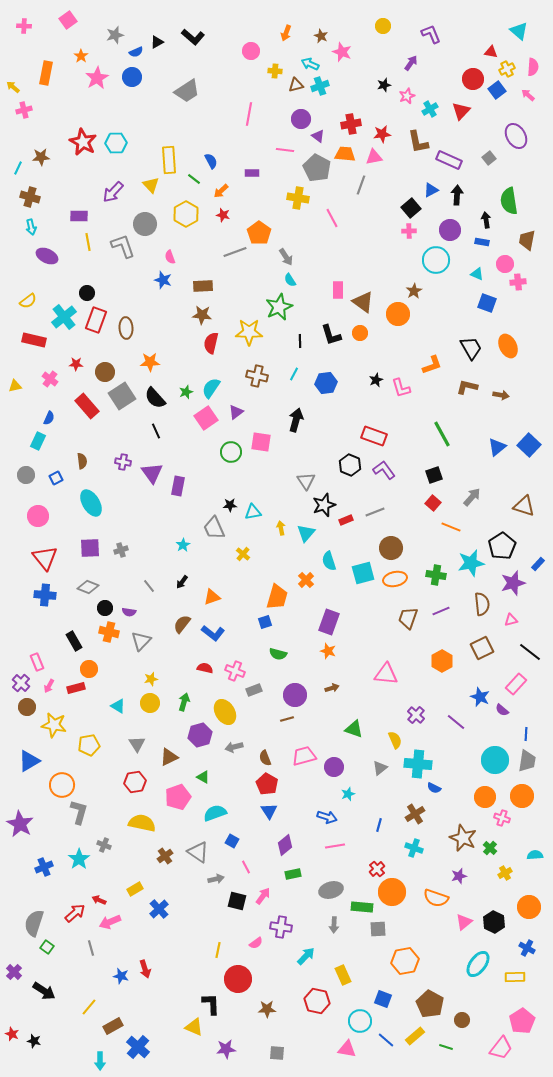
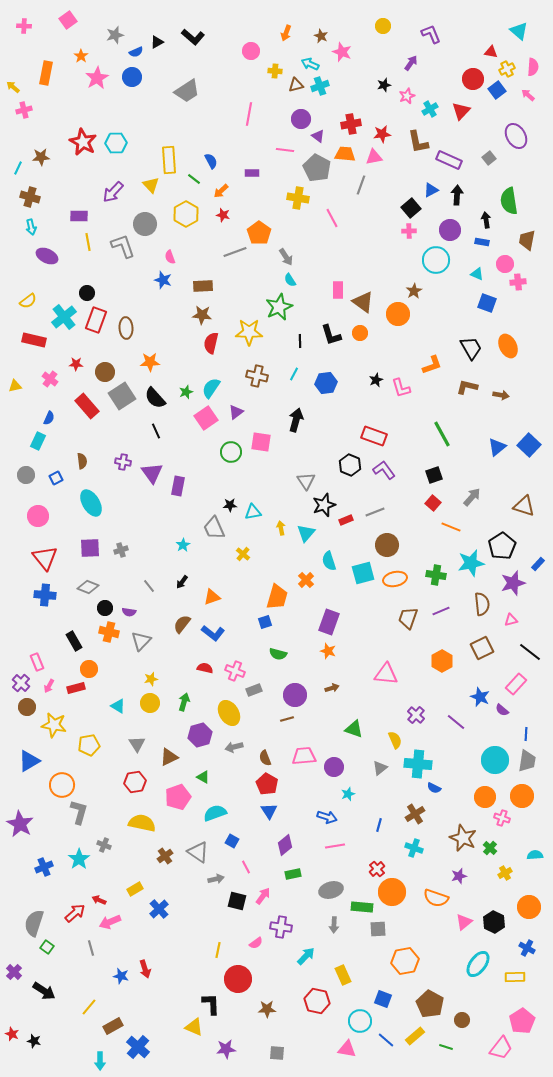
brown circle at (391, 548): moved 4 px left, 3 px up
yellow ellipse at (225, 712): moved 4 px right, 1 px down
pink trapezoid at (304, 756): rotated 10 degrees clockwise
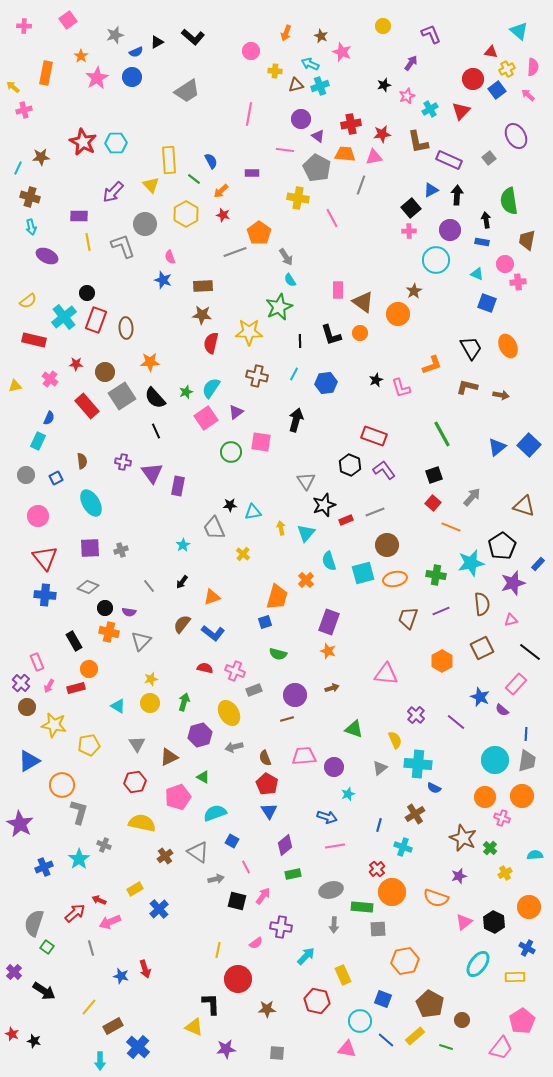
cyan cross at (414, 848): moved 11 px left, 1 px up
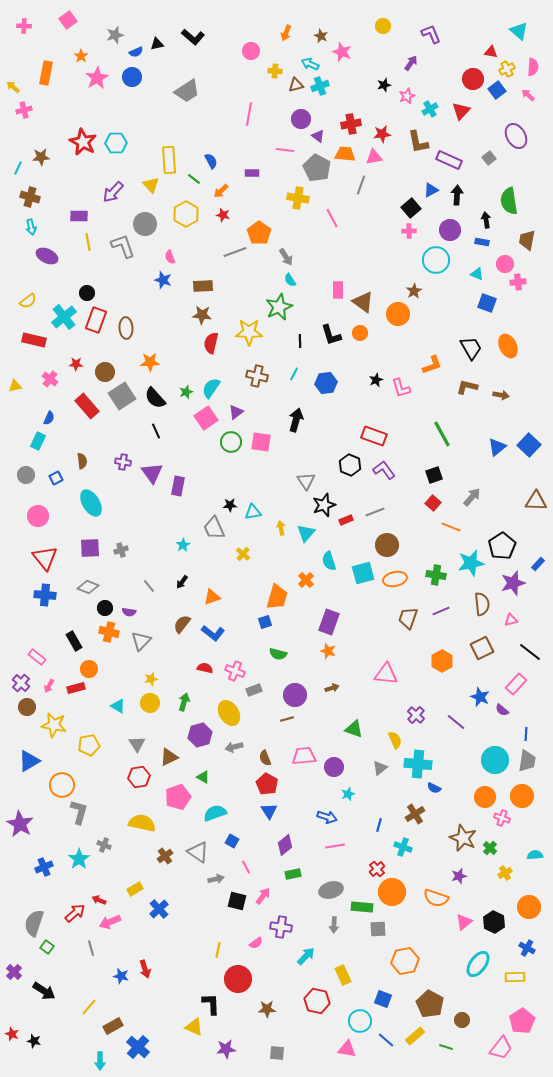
black triangle at (157, 42): moved 2 px down; rotated 16 degrees clockwise
green circle at (231, 452): moved 10 px up
brown triangle at (524, 506): moved 12 px right, 5 px up; rotated 15 degrees counterclockwise
pink rectangle at (37, 662): moved 5 px up; rotated 30 degrees counterclockwise
red hexagon at (135, 782): moved 4 px right, 5 px up
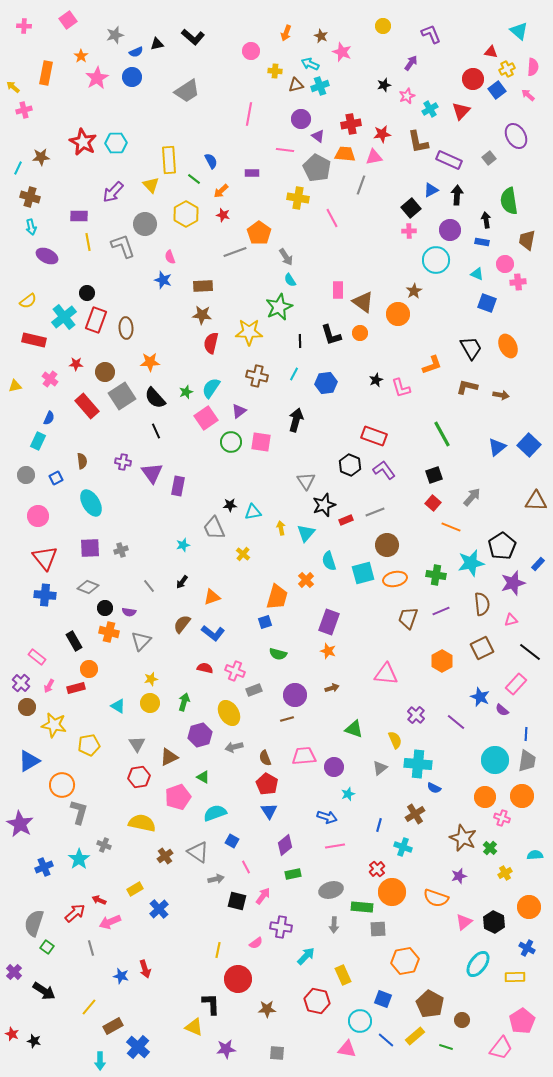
purple triangle at (236, 412): moved 3 px right, 1 px up
cyan star at (183, 545): rotated 16 degrees clockwise
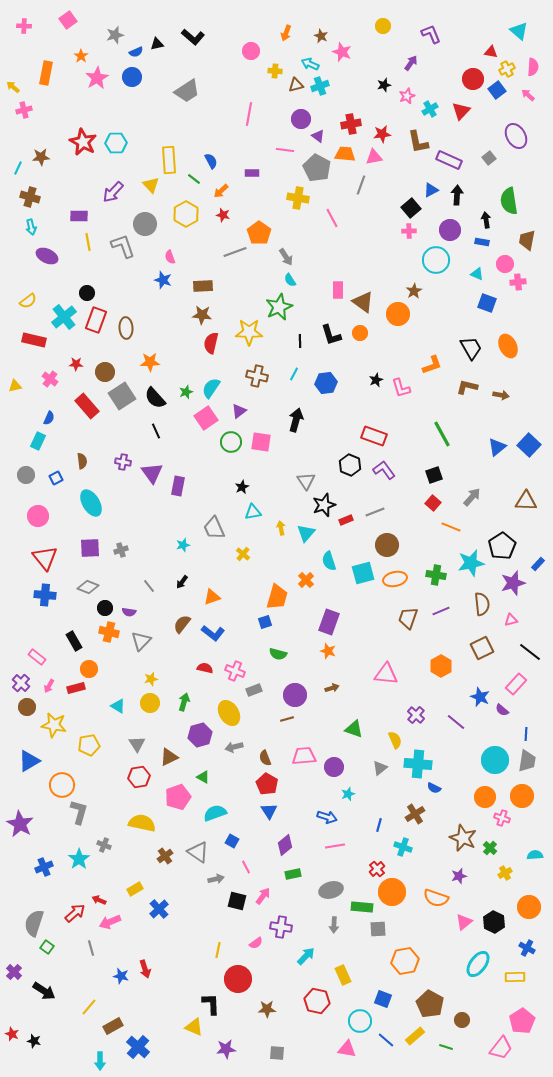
brown triangle at (536, 501): moved 10 px left
black star at (230, 505): moved 12 px right, 18 px up; rotated 24 degrees counterclockwise
orange hexagon at (442, 661): moved 1 px left, 5 px down
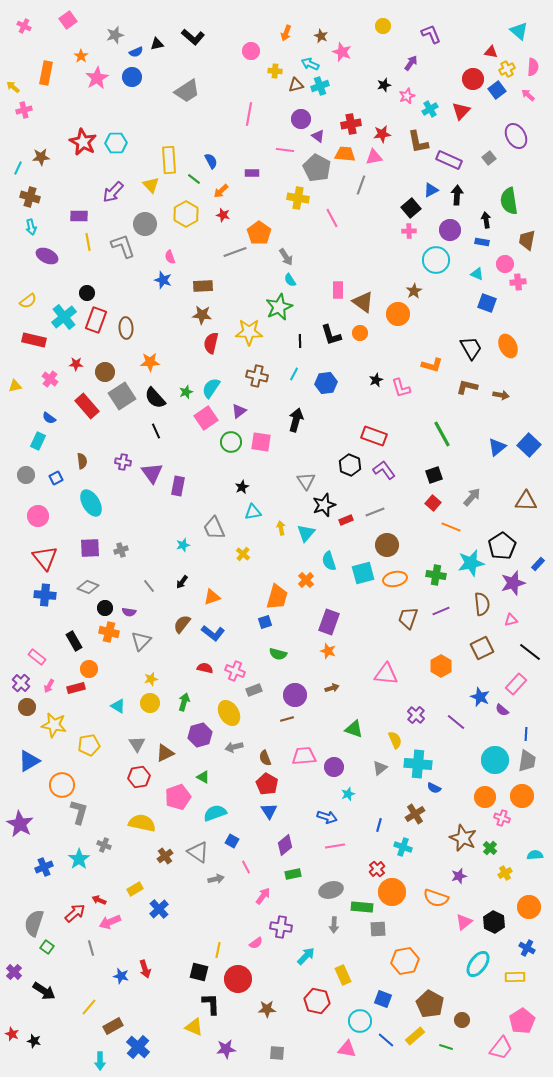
pink cross at (24, 26): rotated 24 degrees clockwise
orange L-shape at (432, 365): rotated 35 degrees clockwise
blue semicircle at (49, 418): rotated 104 degrees clockwise
brown triangle at (169, 757): moved 4 px left, 4 px up
black square at (237, 901): moved 38 px left, 71 px down
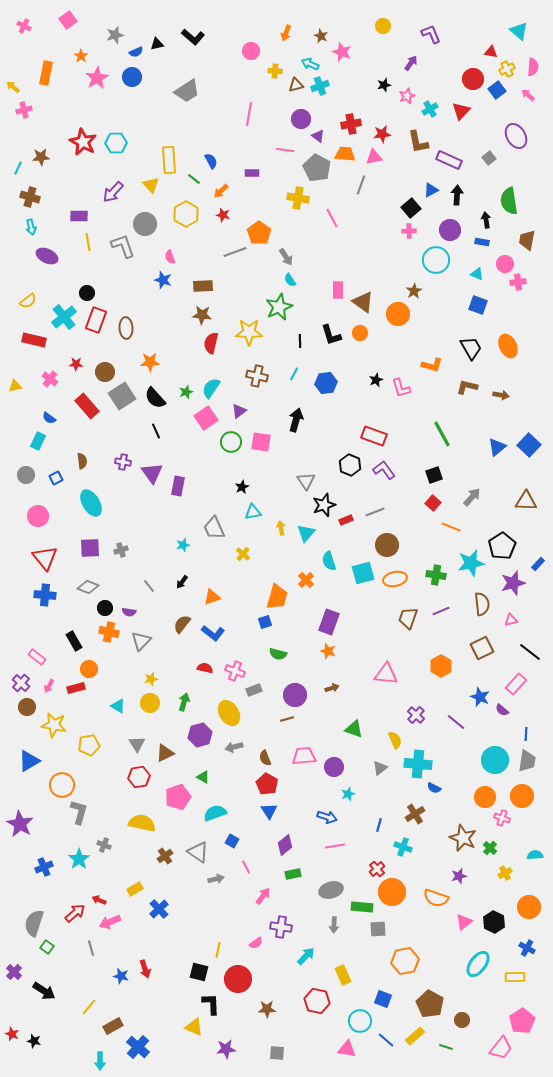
blue square at (487, 303): moved 9 px left, 2 px down
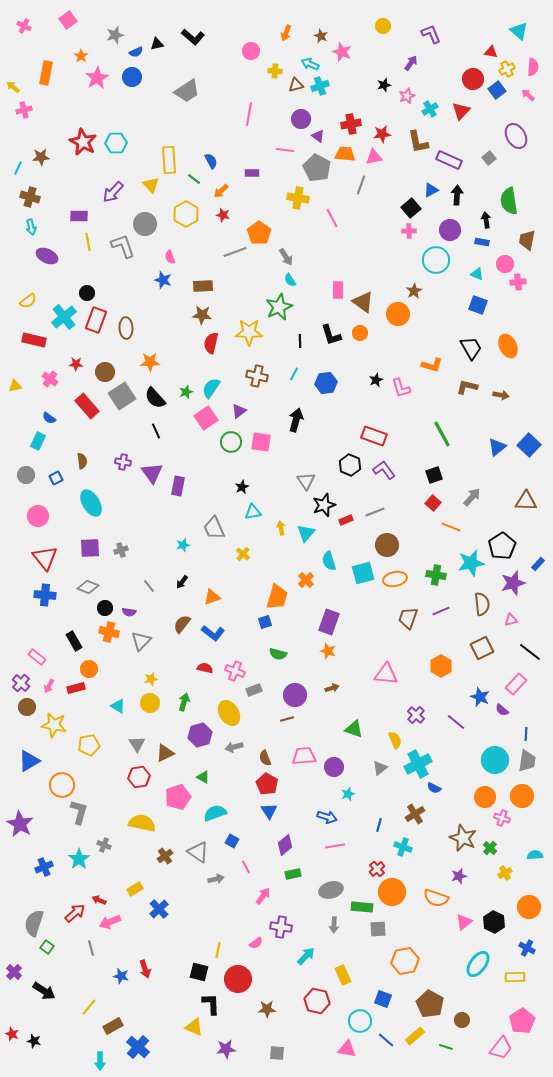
cyan cross at (418, 764): rotated 32 degrees counterclockwise
